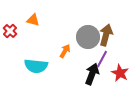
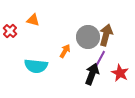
purple line: moved 2 px left
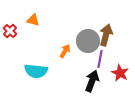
gray circle: moved 4 px down
purple line: rotated 18 degrees counterclockwise
cyan semicircle: moved 5 px down
black arrow: moved 7 px down
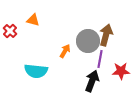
red star: moved 1 px right, 2 px up; rotated 30 degrees counterclockwise
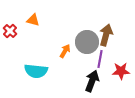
gray circle: moved 1 px left, 1 px down
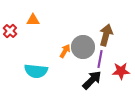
orange triangle: rotated 16 degrees counterclockwise
gray circle: moved 4 px left, 5 px down
black arrow: moved 1 px up; rotated 25 degrees clockwise
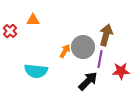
black arrow: moved 4 px left, 1 px down
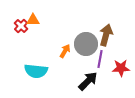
red cross: moved 11 px right, 5 px up
gray circle: moved 3 px right, 3 px up
red star: moved 3 px up
